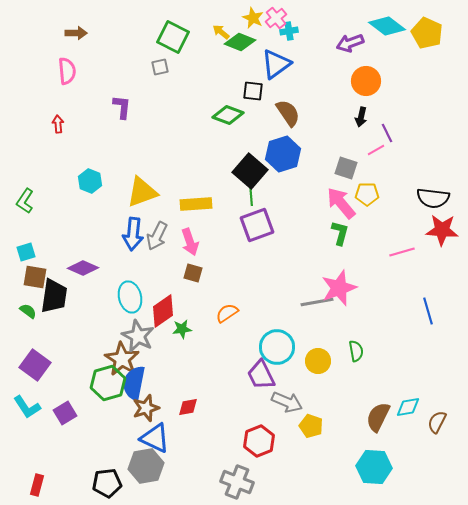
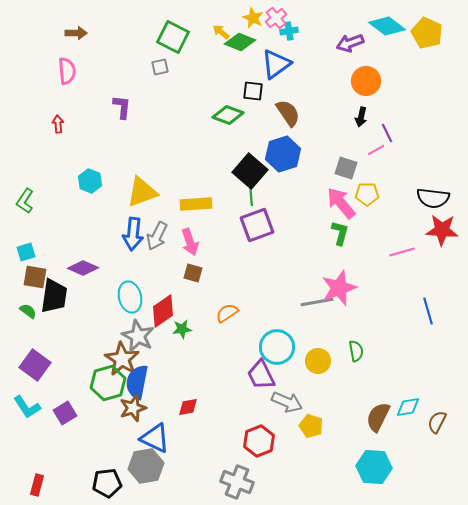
blue semicircle at (134, 383): moved 3 px right, 1 px up
brown star at (146, 408): moved 13 px left
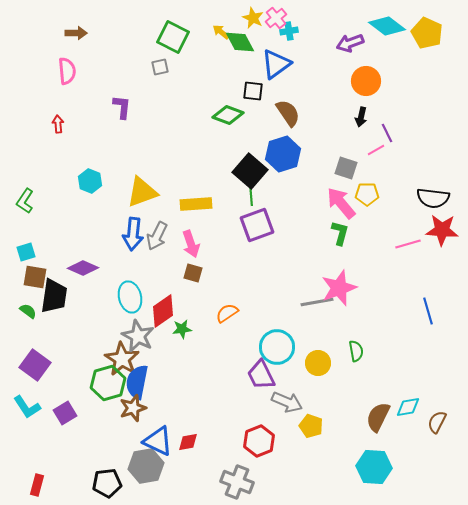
green diamond at (240, 42): rotated 40 degrees clockwise
pink arrow at (190, 242): moved 1 px right, 2 px down
pink line at (402, 252): moved 6 px right, 8 px up
yellow circle at (318, 361): moved 2 px down
red diamond at (188, 407): moved 35 px down
blue triangle at (155, 438): moved 3 px right, 3 px down
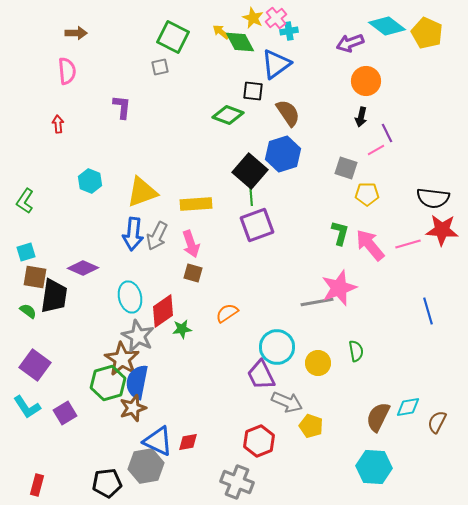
pink arrow at (341, 203): moved 29 px right, 42 px down
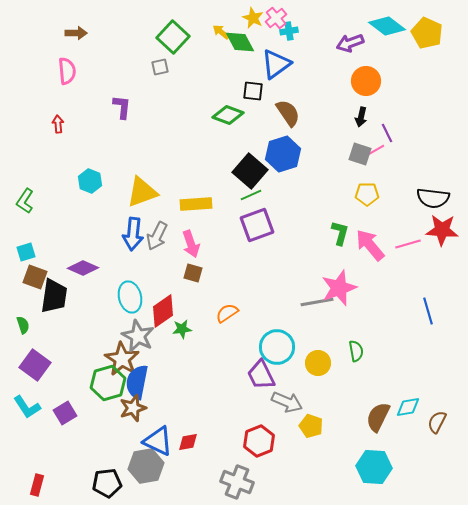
green square at (173, 37): rotated 16 degrees clockwise
gray square at (346, 168): moved 14 px right, 14 px up
green line at (251, 195): rotated 70 degrees clockwise
brown square at (35, 277): rotated 10 degrees clockwise
green semicircle at (28, 311): moved 5 px left, 14 px down; rotated 36 degrees clockwise
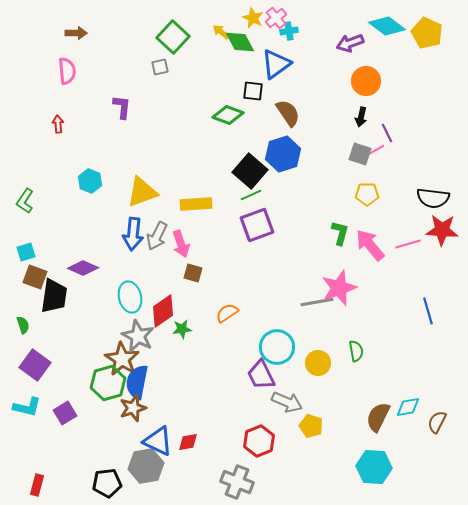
pink arrow at (191, 244): moved 10 px left
cyan L-shape at (27, 407): rotated 44 degrees counterclockwise
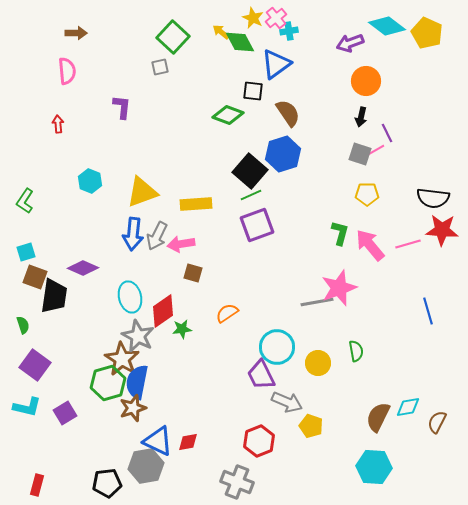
pink arrow at (181, 244): rotated 100 degrees clockwise
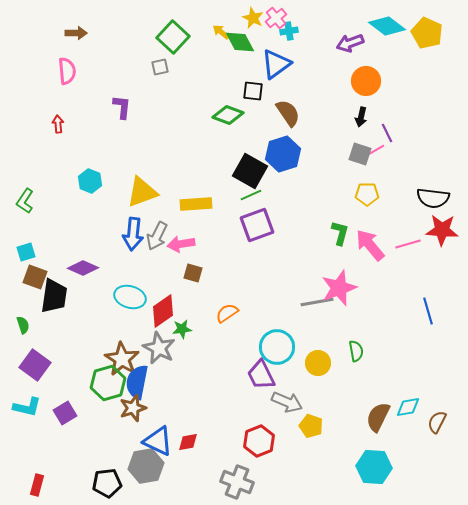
black square at (250, 171): rotated 12 degrees counterclockwise
cyan ellipse at (130, 297): rotated 60 degrees counterclockwise
gray star at (138, 336): moved 21 px right, 12 px down
